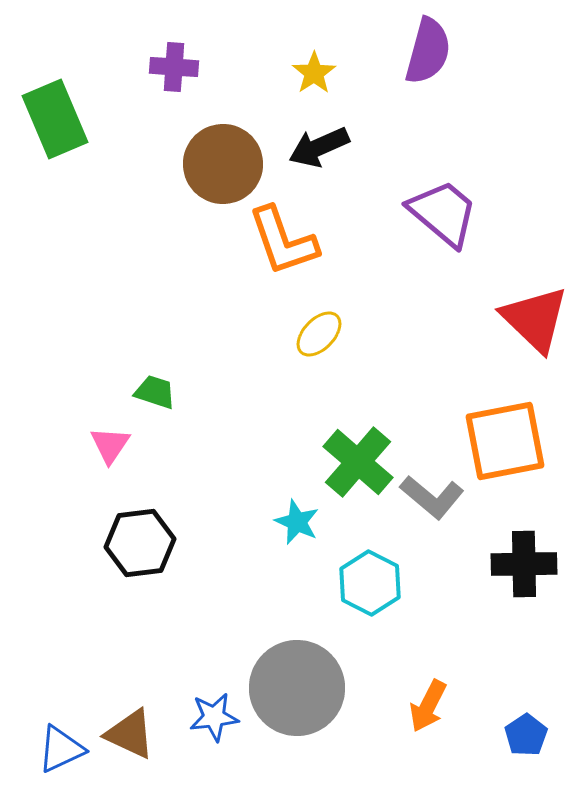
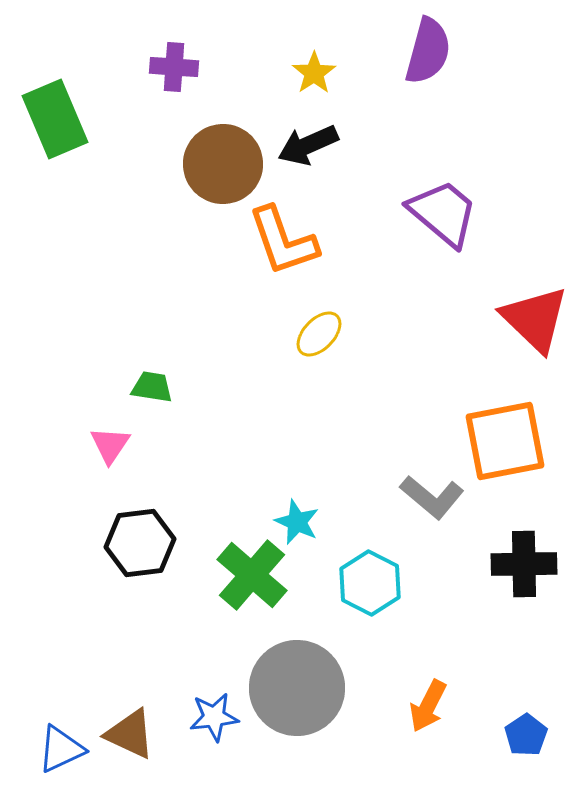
black arrow: moved 11 px left, 2 px up
green trapezoid: moved 3 px left, 5 px up; rotated 9 degrees counterclockwise
green cross: moved 106 px left, 113 px down
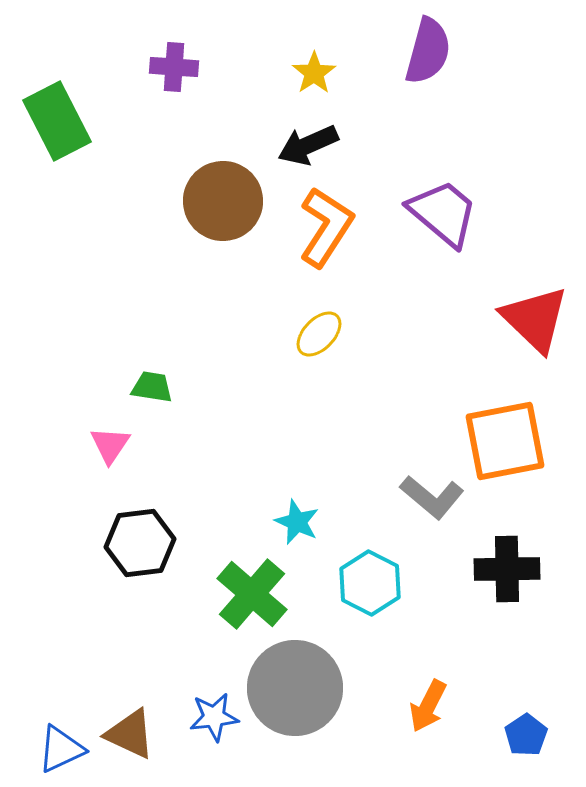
green rectangle: moved 2 px right, 2 px down; rotated 4 degrees counterclockwise
brown circle: moved 37 px down
orange L-shape: moved 43 px right, 14 px up; rotated 128 degrees counterclockwise
black cross: moved 17 px left, 5 px down
green cross: moved 19 px down
gray circle: moved 2 px left
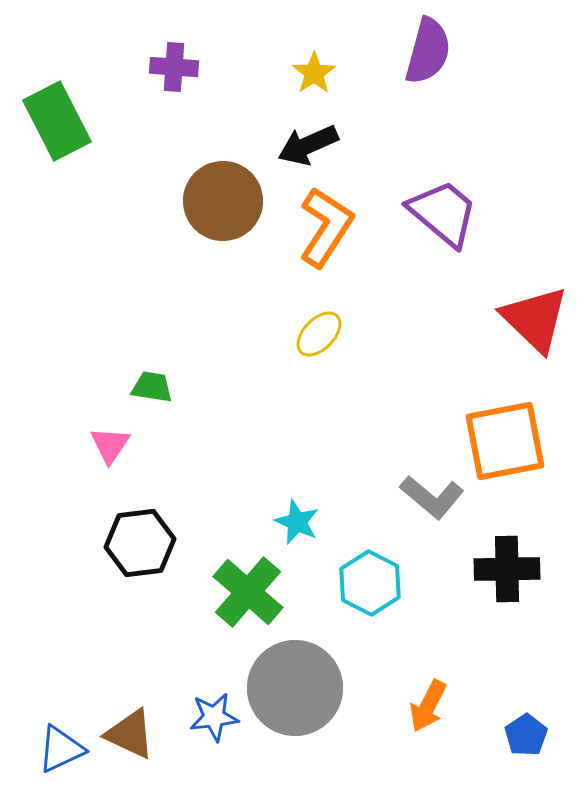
green cross: moved 4 px left, 2 px up
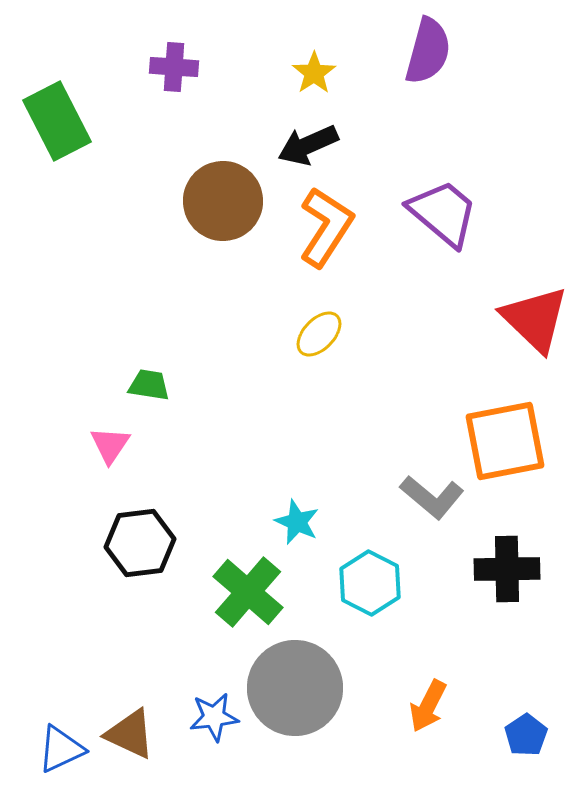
green trapezoid: moved 3 px left, 2 px up
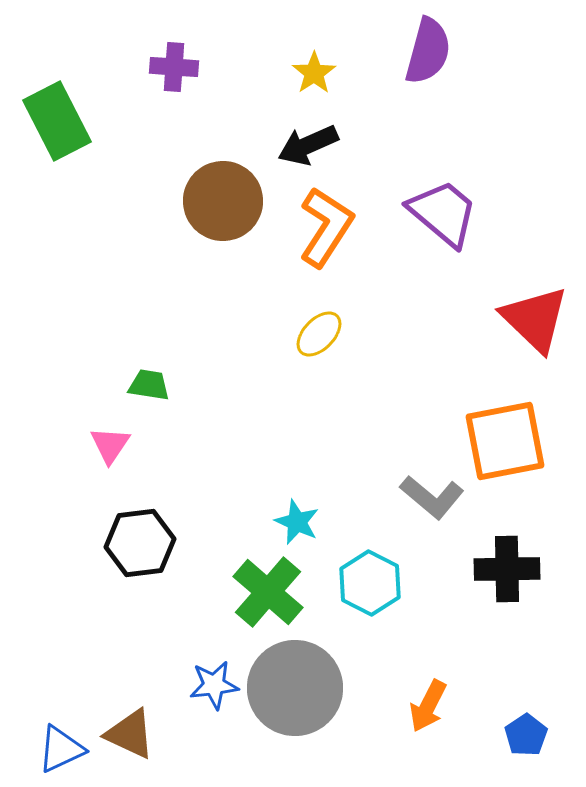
green cross: moved 20 px right
blue star: moved 32 px up
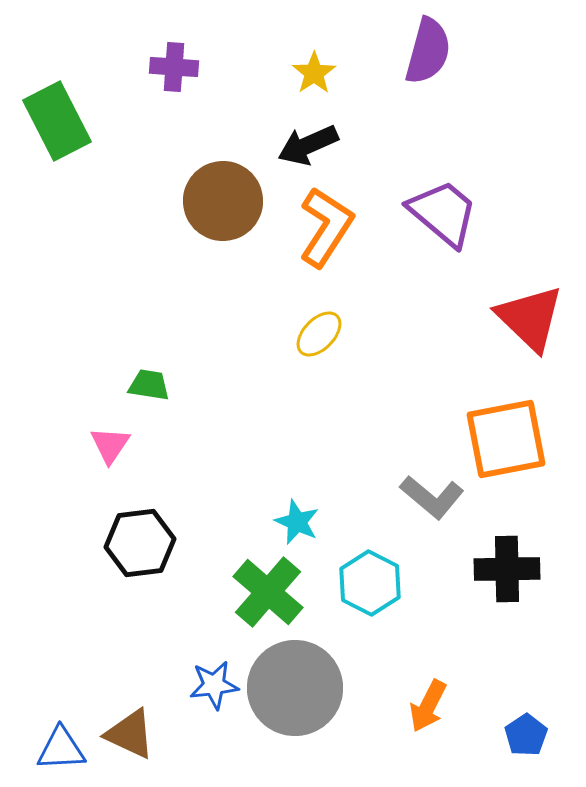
red triangle: moved 5 px left, 1 px up
orange square: moved 1 px right, 2 px up
blue triangle: rotated 22 degrees clockwise
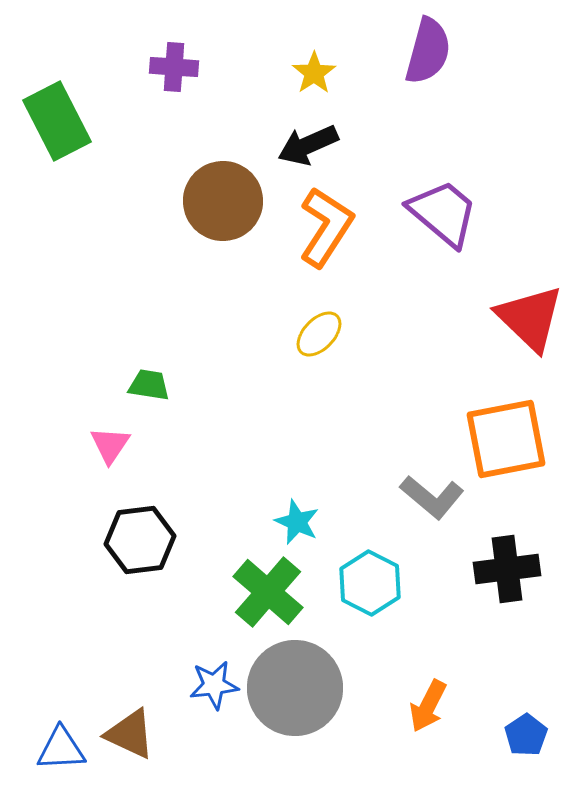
black hexagon: moved 3 px up
black cross: rotated 6 degrees counterclockwise
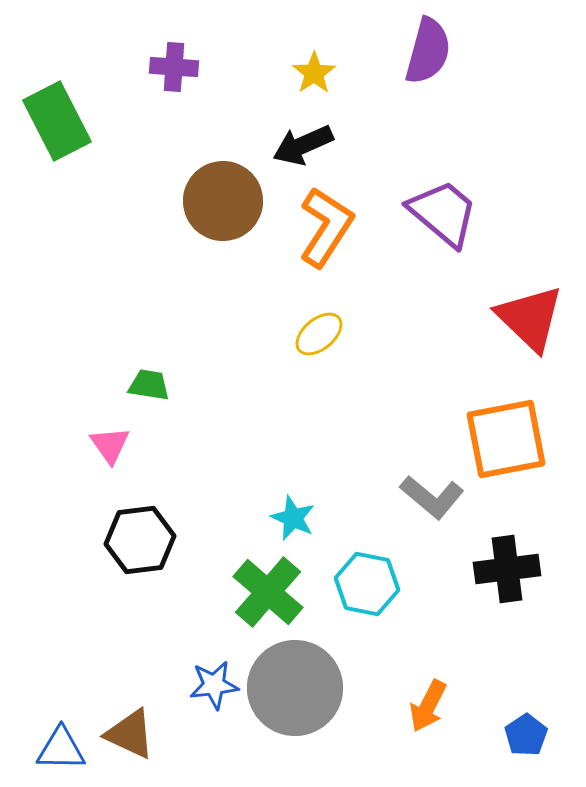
black arrow: moved 5 px left
yellow ellipse: rotated 6 degrees clockwise
pink triangle: rotated 9 degrees counterclockwise
cyan star: moved 4 px left, 4 px up
cyan hexagon: moved 3 px left, 1 px down; rotated 16 degrees counterclockwise
blue triangle: rotated 4 degrees clockwise
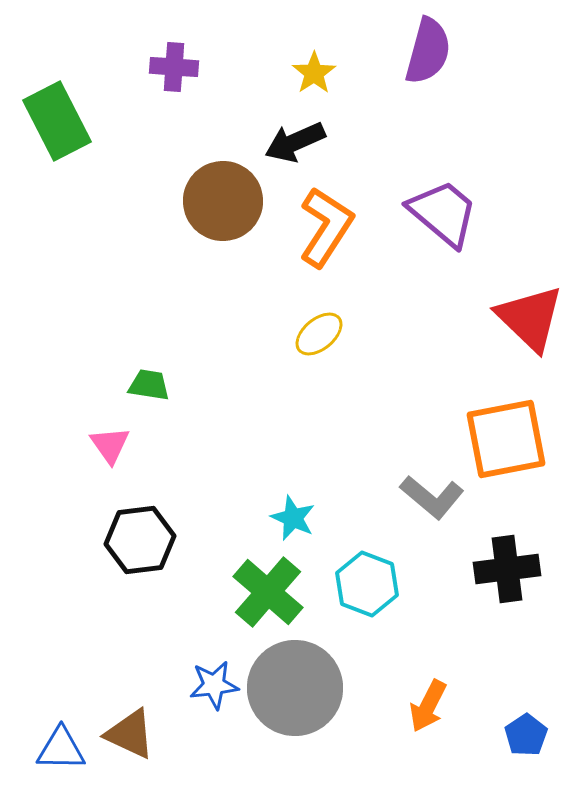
black arrow: moved 8 px left, 3 px up
cyan hexagon: rotated 10 degrees clockwise
